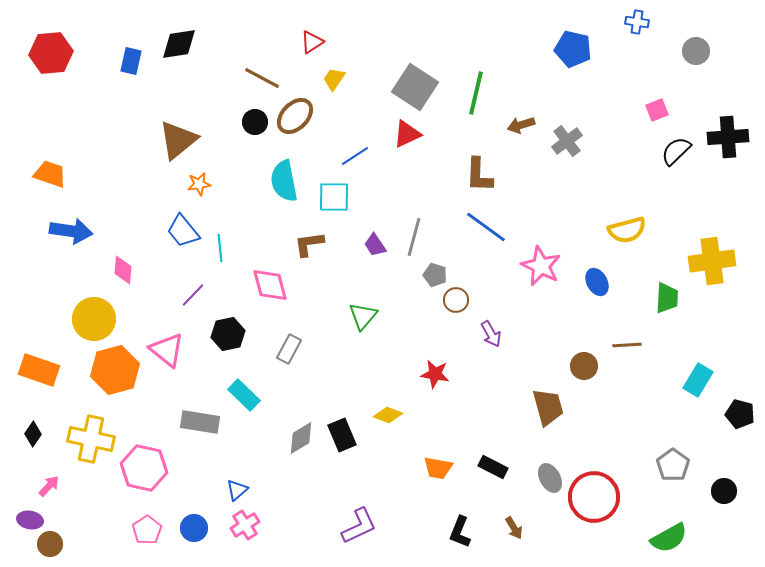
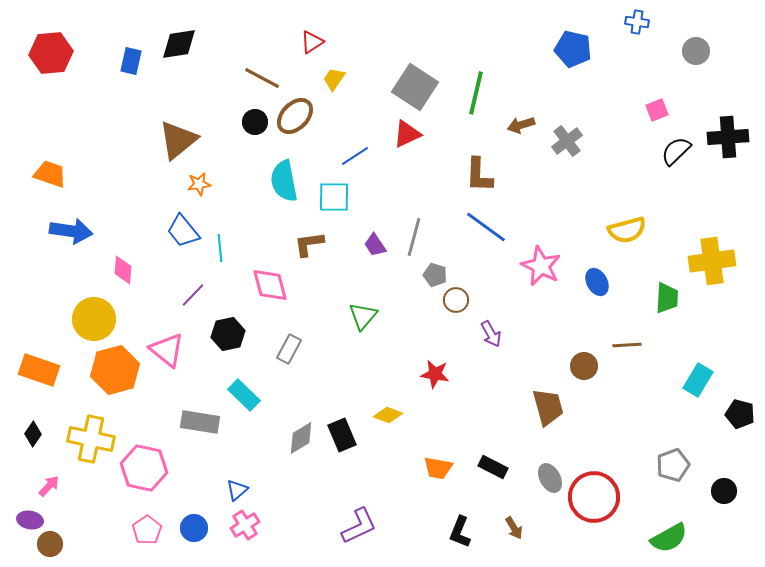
gray pentagon at (673, 465): rotated 16 degrees clockwise
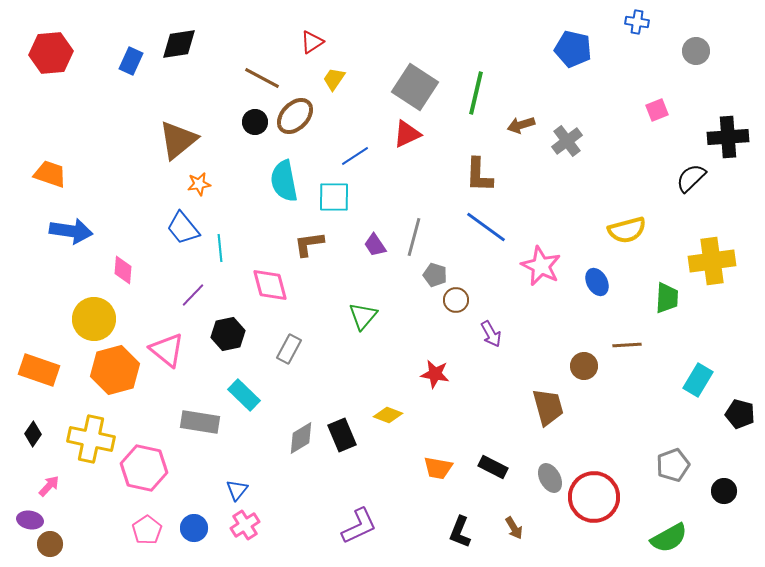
blue rectangle at (131, 61): rotated 12 degrees clockwise
black semicircle at (676, 151): moved 15 px right, 27 px down
blue trapezoid at (183, 231): moved 3 px up
blue triangle at (237, 490): rotated 10 degrees counterclockwise
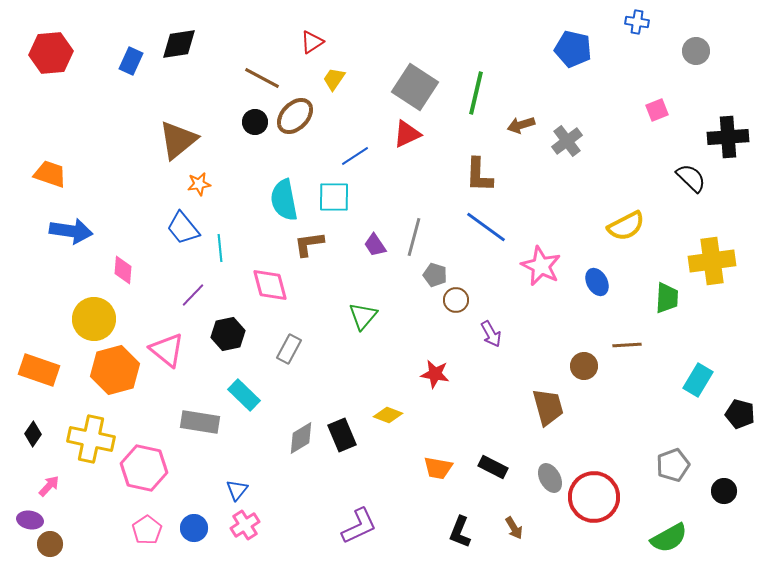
black semicircle at (691, 178): rotated 88 degrees clockwise
cyan semicircle at (284, 181): moved 19 px down
yellow semicircle at (627, 230): moved 1 px left, 4 px up; rotated 12 degrees counterclockwise
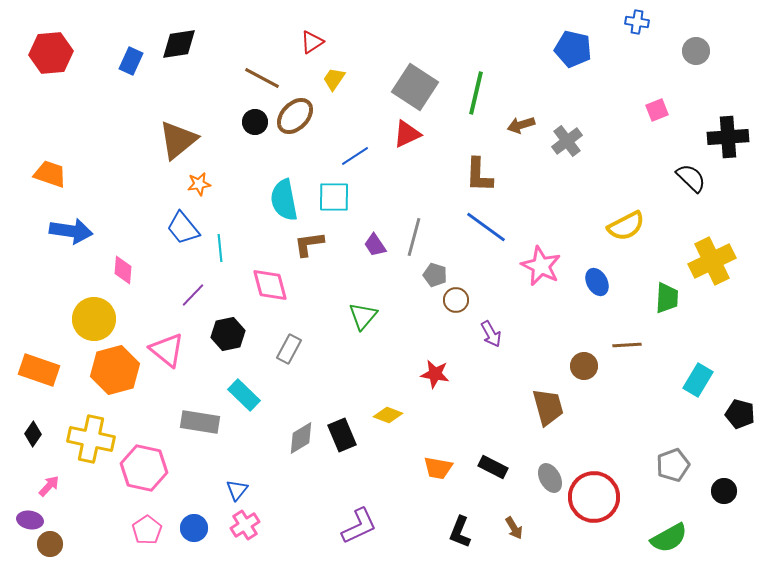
yellow cross at (712, 261): rotated 18 degrees counterclockwise
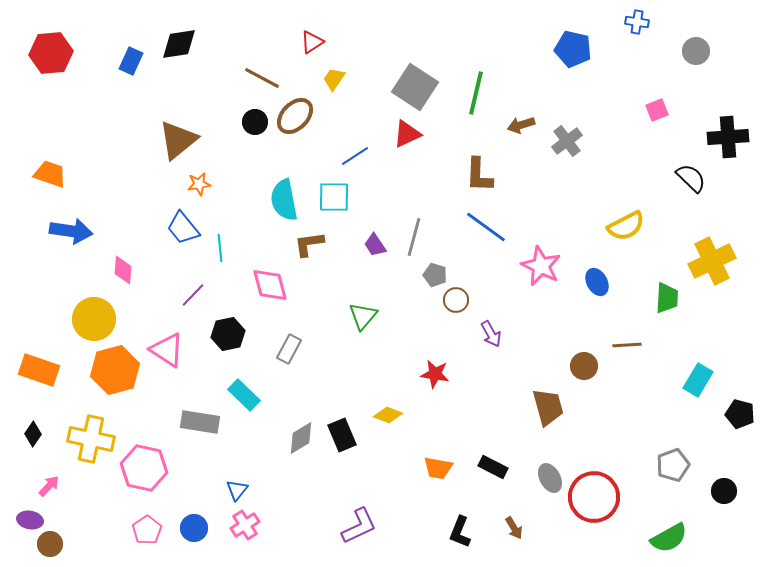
pink triangle at (167, 350): rotated 6 degrees counterclockwise
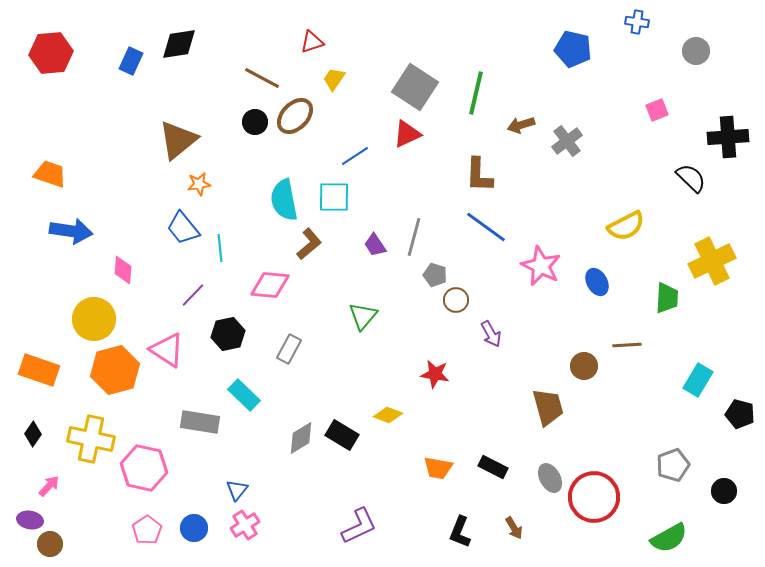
red triangle at (312, 42): rotated 15 degrees clockwise
brown L-shape at (309, 244): rotated 148 degrees clockwise
pink diamond at (270, 285): rotated 69 degrees counterclockwise
black rectangle at (342, 435): rotated 36 degrees counterclockwise
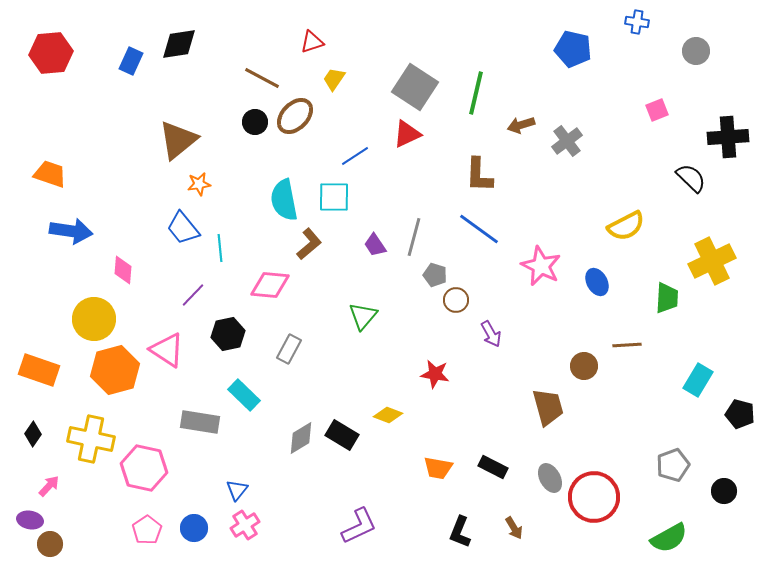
blue line at (486, 227): moved 7 px left, 2 px down
